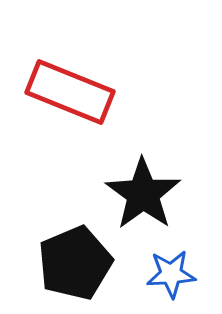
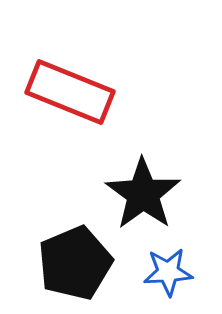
blue star: moved 3 px left, 2 px up
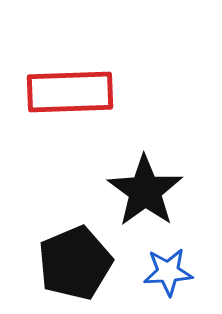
red rectangle: rotated 24 degrees counterclockwise
black star: moved 2 px right, 3 px up
